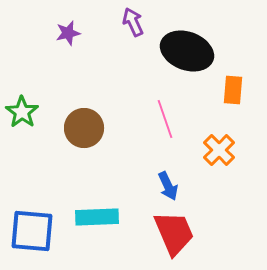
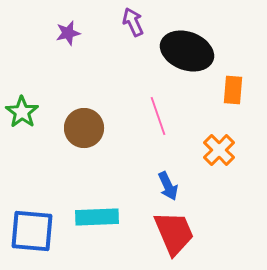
pink line: moved 7 px left, 3 px up
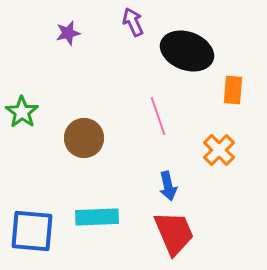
brown circle: moved 10 px down
blue arrow: rotated 12 degrees clockwise
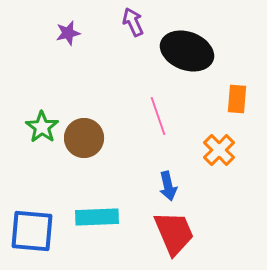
orange rectangle: moved 4 px right, 9 px down
green star: moved 20 px right, 15 px down
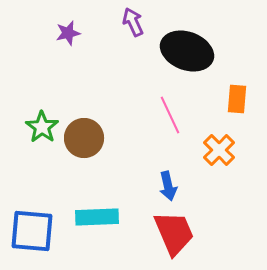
pink line: moved 12 px right, 1 px up; rotated 6 degrees counterclockwise
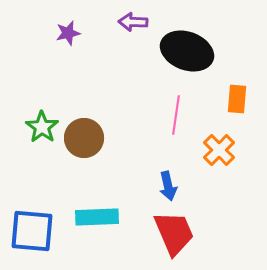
purple arrow: rotated 64 degrees counterclockwise
pink line: moved 6 px right; rotated 33 degrees clockwise
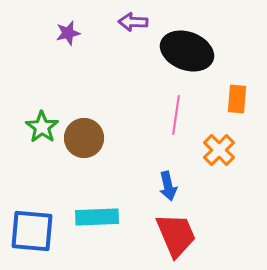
red trapezoid: moved 2 px right, 2 px down
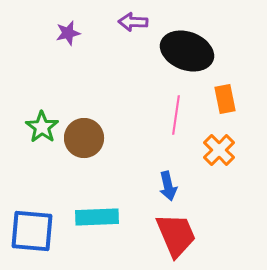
orange rectangle: moved 12 px left; rotated 16 degrees counterclockwise
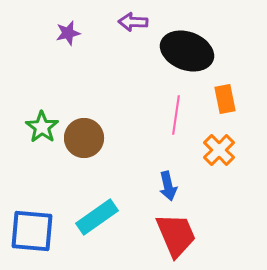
cyan rectangle: rotated 33 degrees counterclockwise
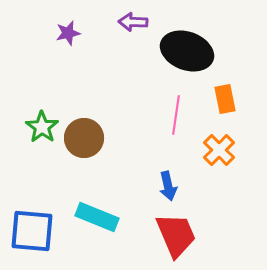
cyan rectangle: rotated 57 degrees clockwise
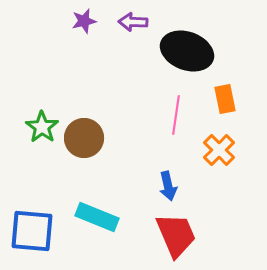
purple star: moved 16 px right, 12 px up
